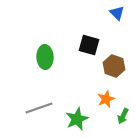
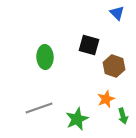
green arrow: rotated 42 degrees counterclockwise
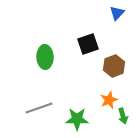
blue triangle: rotated 28 degrees clockwise
black square: moved 1 px left, 1 px up; rotated 35 degrees counterclockwise
brown hexagon: rotated 20 degrees clockwise
orange star: moved 3 px right, 1 px down
green star: rotated 25 degrees clockwise
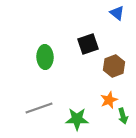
blue triangle: rotated 35 degrees counterclockwise
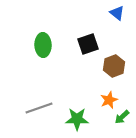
green ellipse: moved 2 px left, 12 px up
green arrow: moved 1 px left, 1 px down; rotated 63 degrees clockwise
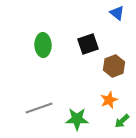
green arrow: moved 4 px down
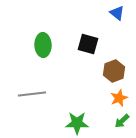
black square: rotated 35 degrees clockwise
brown hexagon: moved 5 px down
orange star: moved 10 px right, 2 px up
gray line: moved 7 px left, 14 px up; rotated 12 degrees clockwise
green star: moved 4 px down
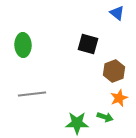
green ellipse: moved 20 px left
green arrow: moved 17 px left, 4 px up; rotated 119 degrees counterclockwise
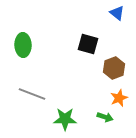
brown hexagon: moved 3 px up
gray line: rotated 28 degrees clockwise
green star: moved 12 px left, 4 px up
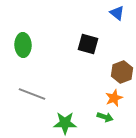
brown hexagon: moved 8 px right, 4 px down
orange star: moved 5 px left
green star: moved 4 px down
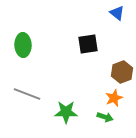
black square: rotated 25 degrees counterclockwise
gray line: moved 5 px left
green star: moved 1 px right, 11 px up
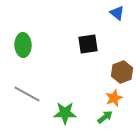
gray line: rotated 8 degrees clockwise
green star: moved 1 px left, 1 px down
green arrow: rotated 56 degrees counterclockwise
